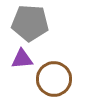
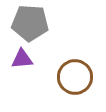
brown circle: moved 21 px right, 2 px up
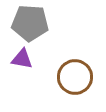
purple triangle: rotated 15 degrees clockwise
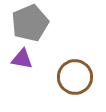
gray pentagon: rotated 27 degrees counterclockwise
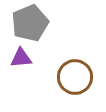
purple triangle: moved 1 px left, 1 px up; rotated 15 degrees counterclockwise
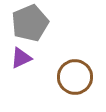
purple triangle: rotated 20 degrees counterclockwise
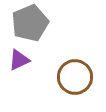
purple triangle: moved 2 px left, 2 px down
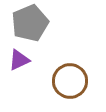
brown circle: moved 5 px left, 4 px down
